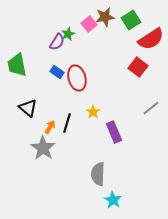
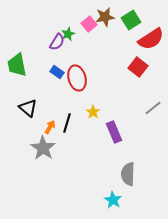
gray line: moved 2 px right
gray semicircle: moved 30 px right
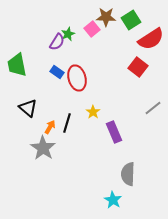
brown star: moved 1 px right; rotated 12 degrees clockwise
pink square: moved 3 px right, 5 px down
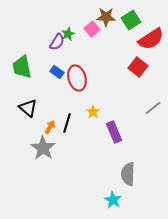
green trapezoid: moved 5 px right, 2 px down
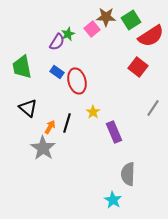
red semicircle: moved 3 px up
red ellipse: moved 3 px down
gray line: rotated 18 degrees counterclockwise
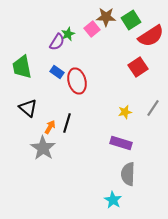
red square: rotated 18 degrees clockwise
yellow star: moved 32 px right; rotated 24 degrees clockwise
purple rectangle: moved 7 px right, 11 px down; rotated 50 degrees counterclockwise
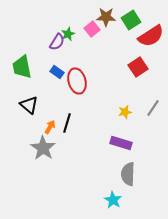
black triangle: moved 1 px right, 3 px up
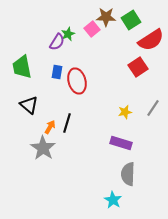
red semicircle: moved 4 px down
blue rectangle: rotated 64 degrees clockwise
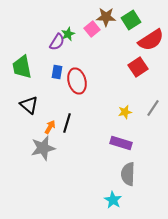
gray star: rotated 25 degrees clockwise
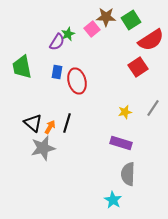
black triangle: moved 4 px right, 18 px down
